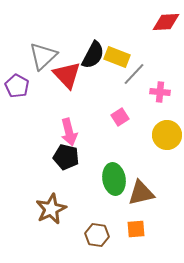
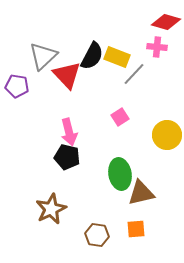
red diamond: rotated 20 degrees clockwise
black semicircle: moved 1 px left, 1 px down
purple pentagon: rotated 20 degrees counterclockwise
pink cross: moved 3 px left, 45 px up
black pentagon: moved 1 px right
green ellipse: moved 6 px right, 5 px up
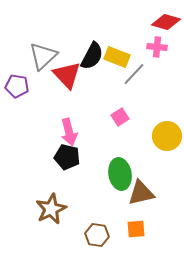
yellow circle: moved 1 px down
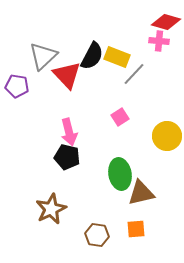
pink cross: moved 2 px right, 6 px up
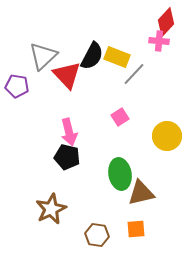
red diamond: rotated 64 degrees counterclockwise
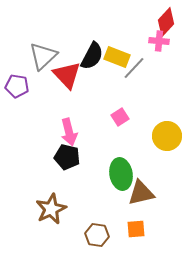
gray line: moved 6 px up
green ellipse: moved 1 px right
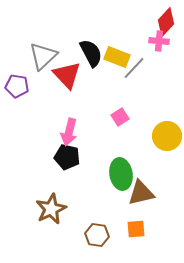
black semicircle: moved 1 px left, 3 px up; rotated 56 degrees counterclockwise
pink arrow: rotated 28 degrees clockwise
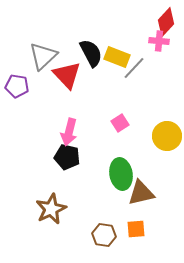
pink square: moved 6 px down
brown hexagon: moved 7 px right
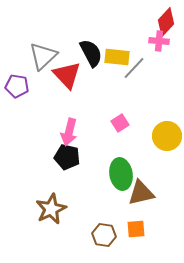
yellow rectangle: rotated 15 degrees counterclockwise
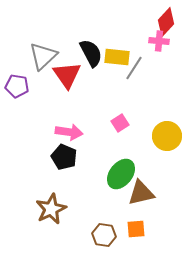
gray line: rotated 10 degrees counterclockwise
red triangle: rotated 8 degrees clockwise
pink arrow: rotated 96 degrees counterclockwise
black pentagon: moved 3 px left; rotated 10 degrees clockwise
green ellipse: rotated 48 degrees clockwise
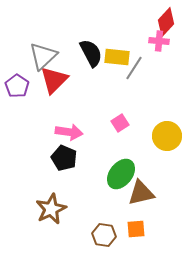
red triangle: moved 13 px left, 5 px down; rotated 20 degrees clockwise
purple pentagon: rotated 25 degrees clockwise
black pentagon: moved 1 px down
